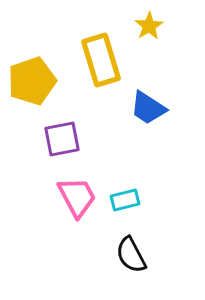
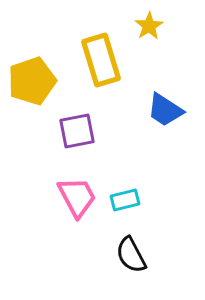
blue trapezoid: moved 17 px right, 2 px down
purple square: moved 15 px right, 8 px up
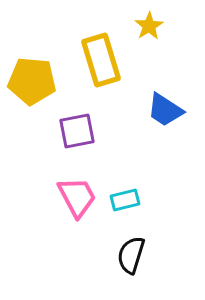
yellow pentagon: rotated 24 degrees clockwise
black semicircle: rotated 45 degrees clockwise
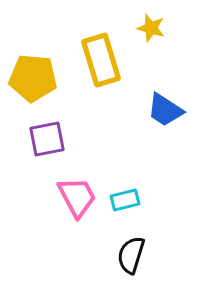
yellow star: moved 2 px right, 2 px down; rotated 24 degrees counterclockwise
yellow pentagon: moved 1 px right, 3 px up
purple square: moved 30 px left, 8 px down
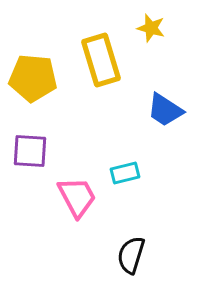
purple square: moved 17 px left, 12 px down; rotated 15 degrees clockwise
cyan rectangle: moved 27 px up
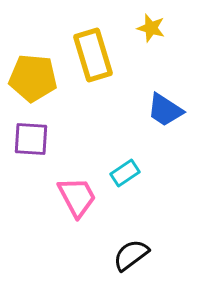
yellow rectangle: moved 8 px left, 5 px up
purple square: moved 1 px right, 12 px up
cyan rectangle: rotated 20 degrees counterclockwise
black semicircle: rotated 36 degrees clockwise
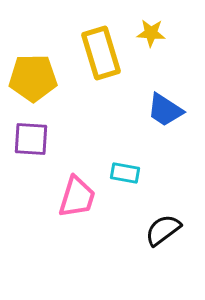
yellow star: moved 5 px down; rotated 12 degrees counterclockwise
yellow rectangle: moved 8 px right, 2 px up
yellow pentagon: rotated 6 degrees counterclockwise
cyan rectangle: rotated 44 degrees clockwise
pink trapezoid: rotated 45 degrees clockwise
black semicircle: moved 32 px right, 25 px up
